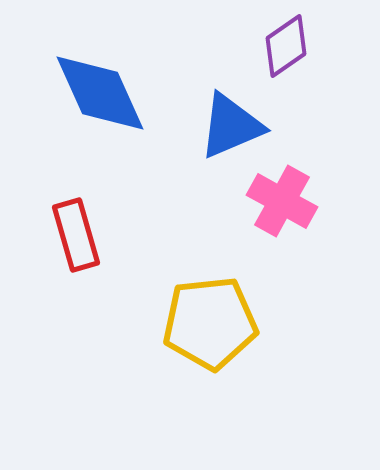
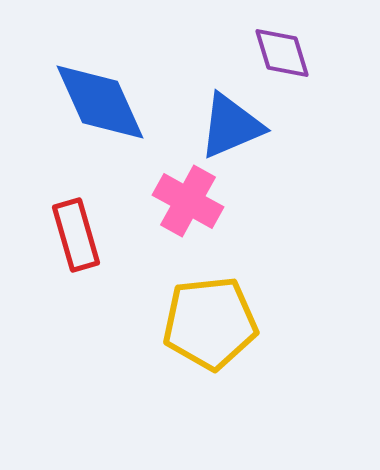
purple diamond: moved 4 px left, 7 px down; rotated 72 degrees counterclockwise
blue diamond: moved 9 px down
pink cross: moved 94 px left
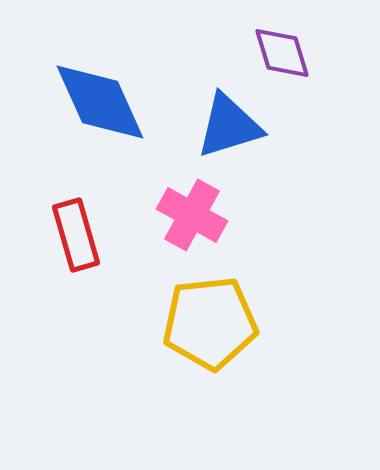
blue triangle: moved 2 px left; rotated 6 degrees clockwise
pink cross: moved 4 px right, 14 px down
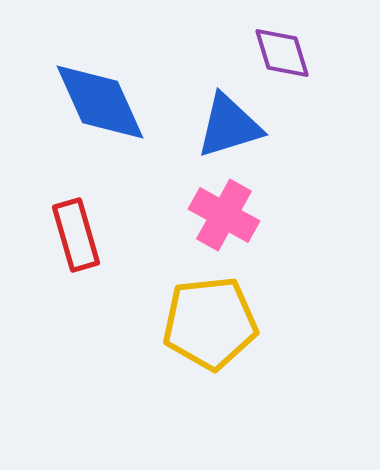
pink cross: moved 32 px right
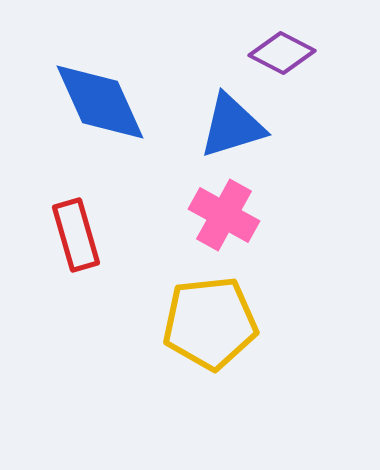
purple diamond: rotated 46 degrees counterclockwise
blue triangle: moved 3 px right
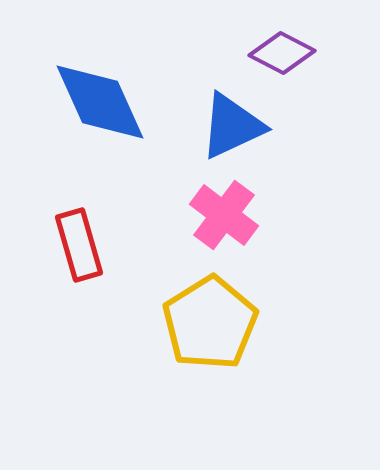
blue triangle: rotated 8 degrees counterclockwise
pink cross: rotated 8 degrees clockwise
red rectangle: moved 3 px right, 10 px down
yellow pentagon: rotated 26 degrees counterclockwise
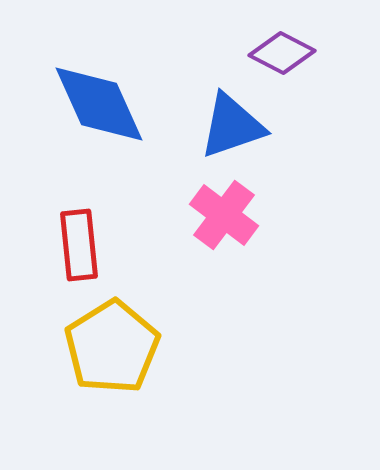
blue diamond: moved 1 px left, 2 px down
blue triangle: rotated 6 degrees clockwise
red rectangle: rotated 10 degrees clockwise
yellow pentagon: moved 98 px left, 24 px down
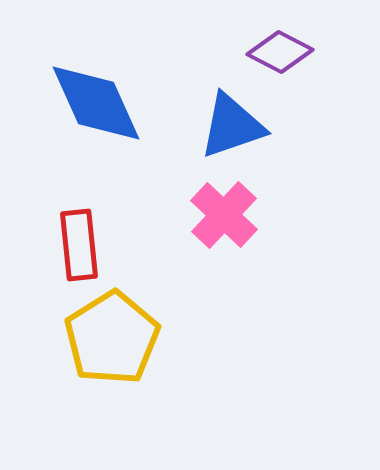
purple diamond: moved 2 px left, 1 px up
blue diamond: moved 3 px left, 1 px up
pink cross: rotated 6 degrees clockwise
yellow pentagon: moved 9 px up
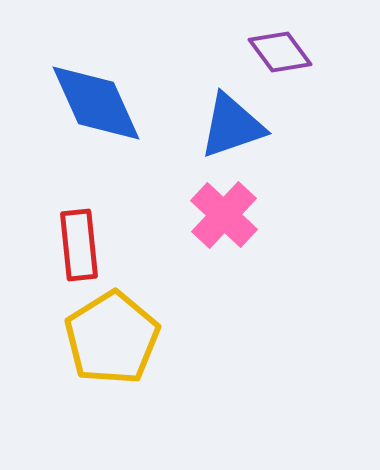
purple diamond: rotated 26 degrees clockwise
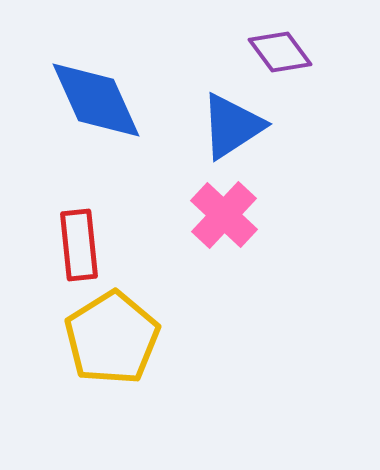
blue diamond: moved 3 px up
blue triangle: rotated 14 degrees counterclockwise
